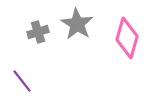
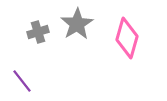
gray star: rotated 8 degrees clockwise
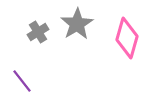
gray cross: rotated 15 degrees counterclockwise
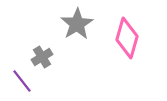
gray cross: moved 4 px right, 25 px down
